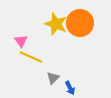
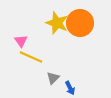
yellow star: moved 1 px right, 1 px up
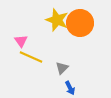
yellow star: moved 3 px up
gray triangle: moved 9 px right, 10 px up
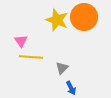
orange circle: moved 4 px right, 6 px up
yellow line: rotated 20 degrees counterclockwise
blue arrow: moved 1 px right
